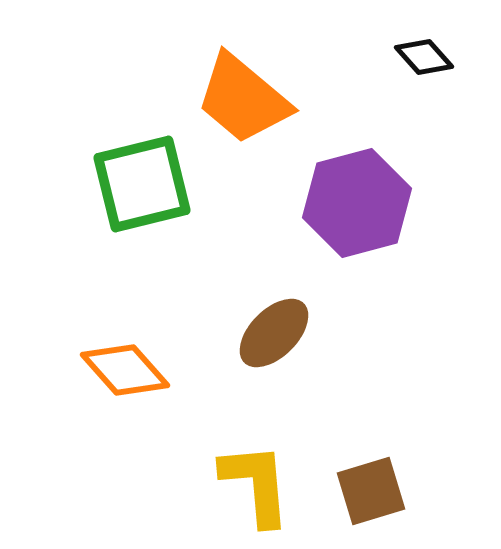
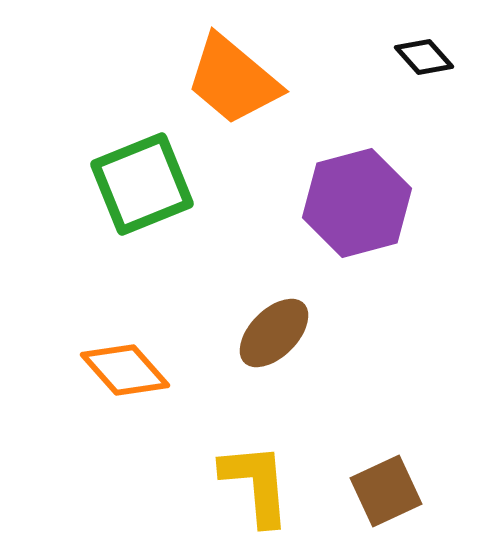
orange trapezoid: moved 10 px left, 19 px up
green square: rotated 8 degrees counterclockwise
brown square: moved 15 px right; rotated 8 degrees counterclockwise
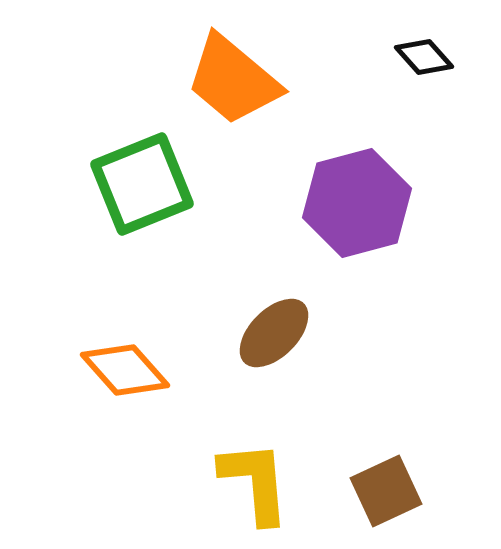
yellow L-shape: moved 1 px left, 2 px up
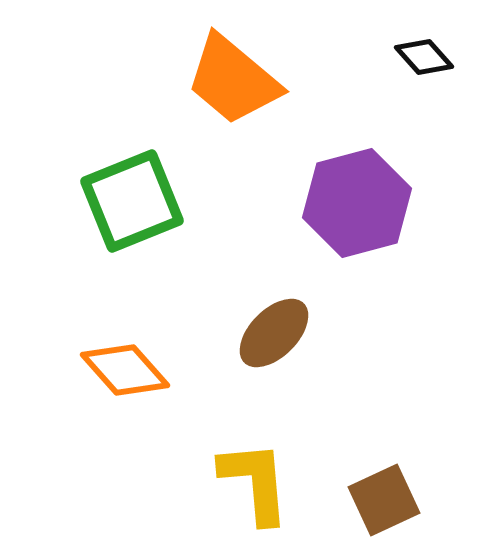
green square: moved 10 px left, 17 px down
brown square: moved 2 px left, 9 px down
